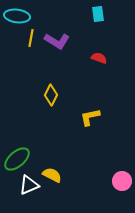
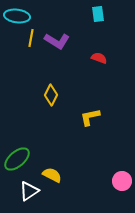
white triangle: moved 6 px down; rotated 10 degrees counterclockwise
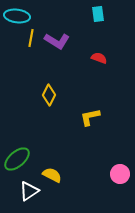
yellow diamond: moved 2 px left
pink circle: moved 2 px left, 7 px up
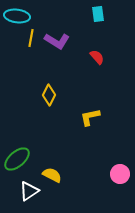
red semicircle: moved 2 px left, 1 px up; rotated 28 degrees clockwise
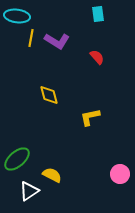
yellow diamond: rotated 40 degrees counterclockwise
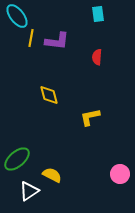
cyan ellipse: rotated 45 degrees clockwise
purple L-shape: rotated 25 degrees counterclockwise
red semicircle: rotated 133 degrees counterclockwise
